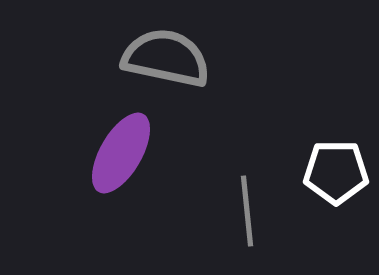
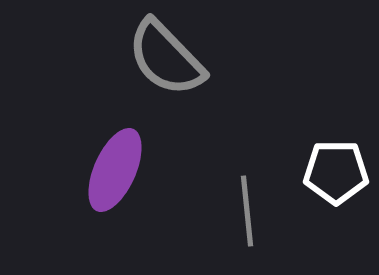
gray semicircle: rotated 146 degrees counterclockwise
purple ellipse: moved 6 px left, 17 px down; rotated 6 degrees counterclockwise
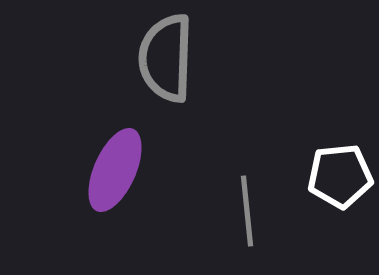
gray semicircle: rotated 46 degrees clockwise
white pentagon: moved 4 px right, 4 px down; rotated 6 degrees counterclockwise
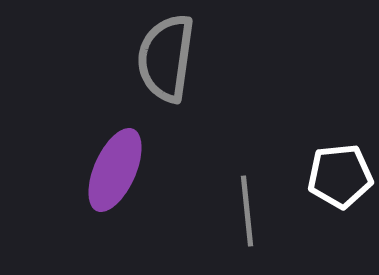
gray semicircle: rotated 6 degrees clockwise
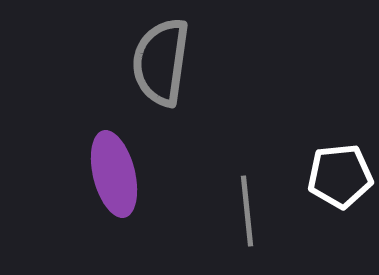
gray semicircle: moved 5 px left, 4 px down
purple ellipse: moved 1 px left, 4 px down; rotated 38 degrees counterclockwise
